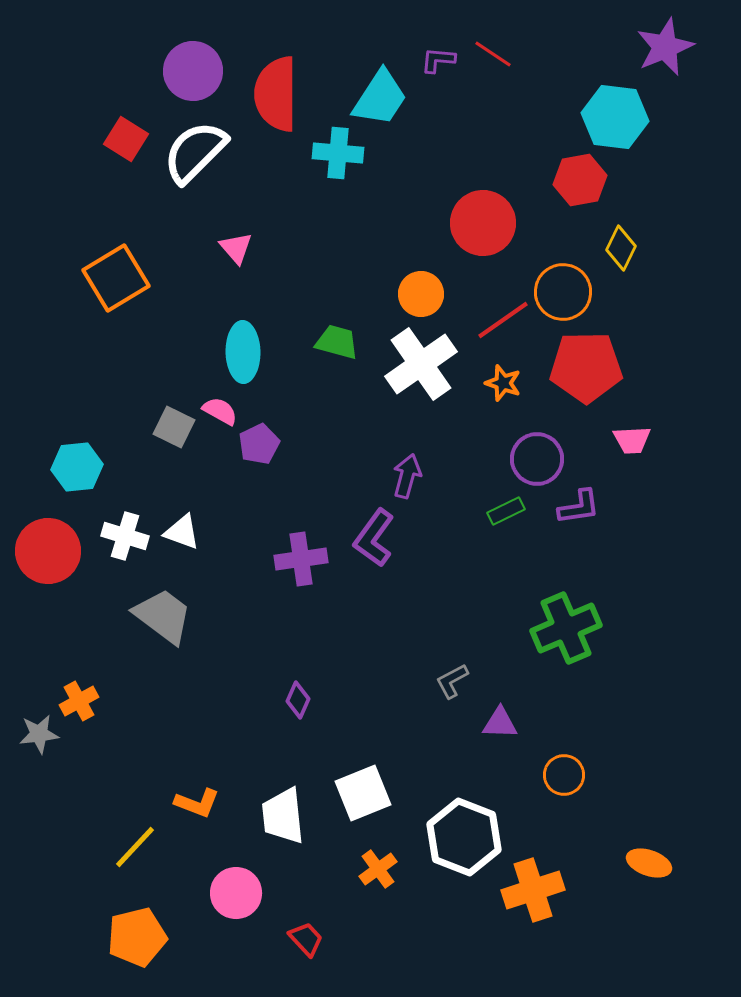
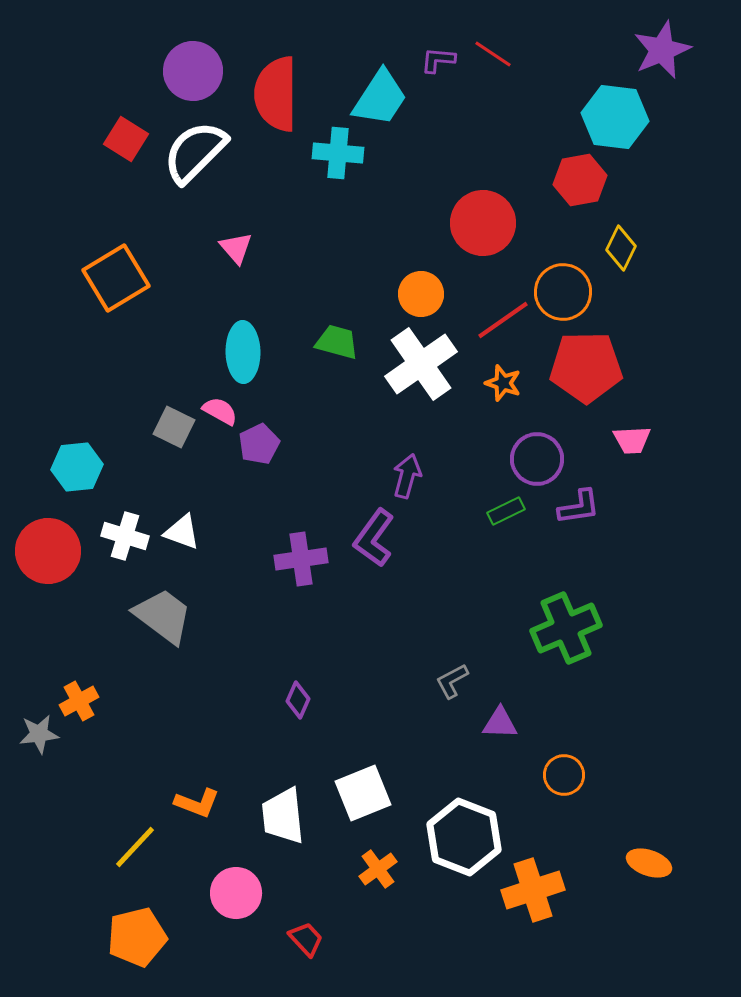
purple star at (665, 47): moved 3 px left, 3 px down
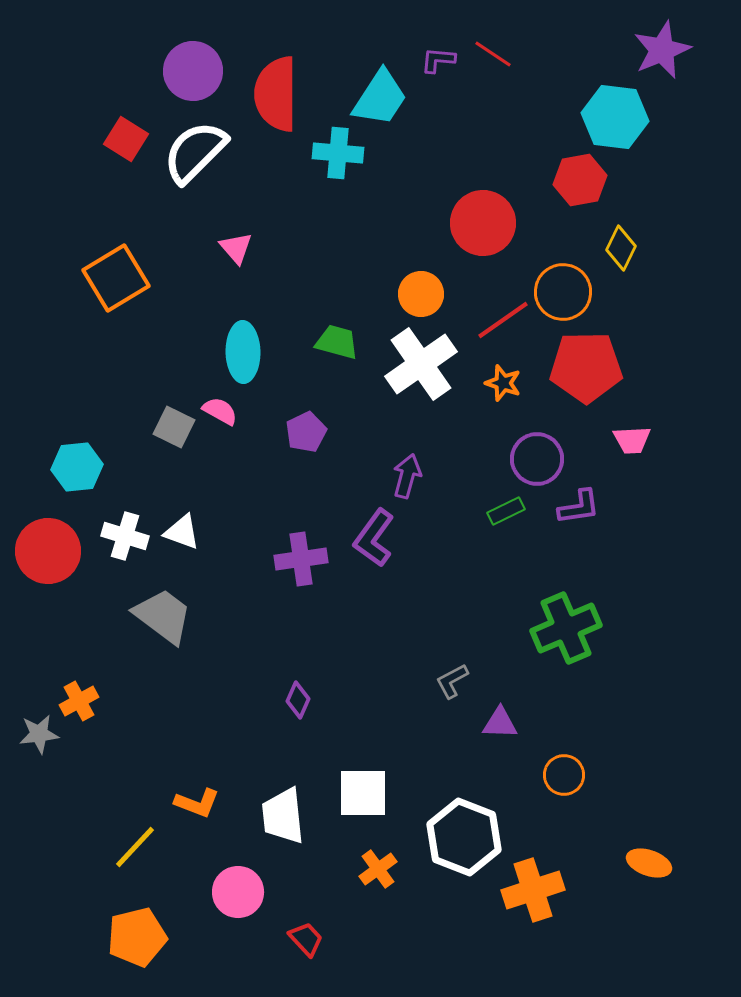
purple pentagon at (259, 444): moved 47 px right, 12 px up
white square at (363, 793): rotated 22 degrees clockwise
pink circle at (236, 893): moved 2 px right, 1 px up
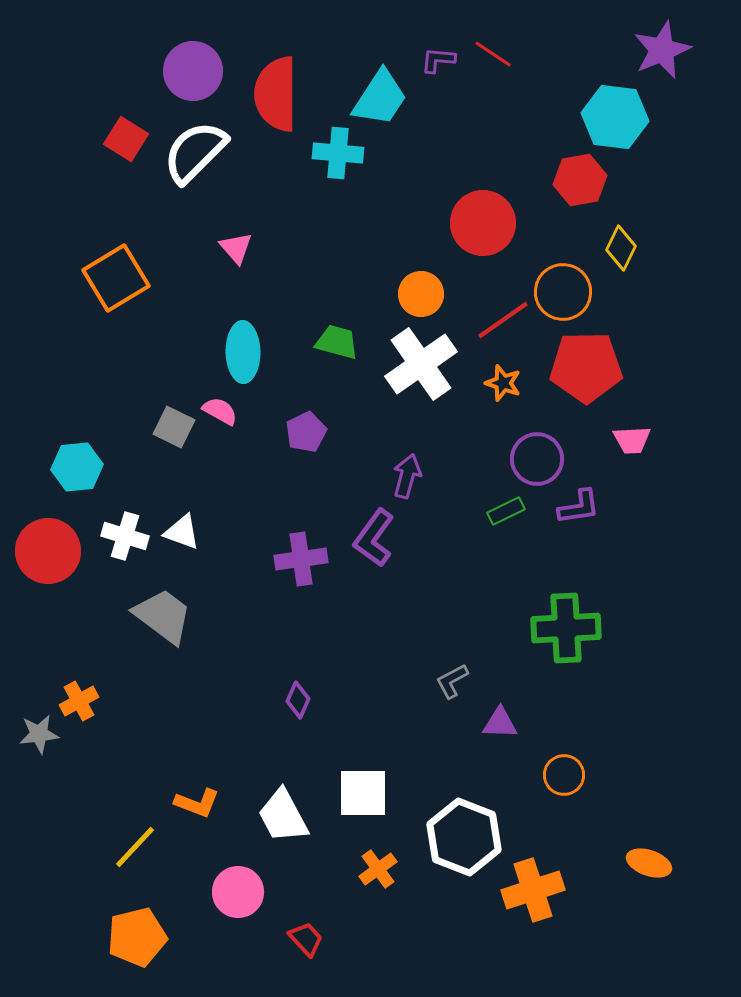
green cross at (566, 628): rotated 20 degrees clockwise
white trapezoid at (283, 816): rotated 22 degrees counterclockwise
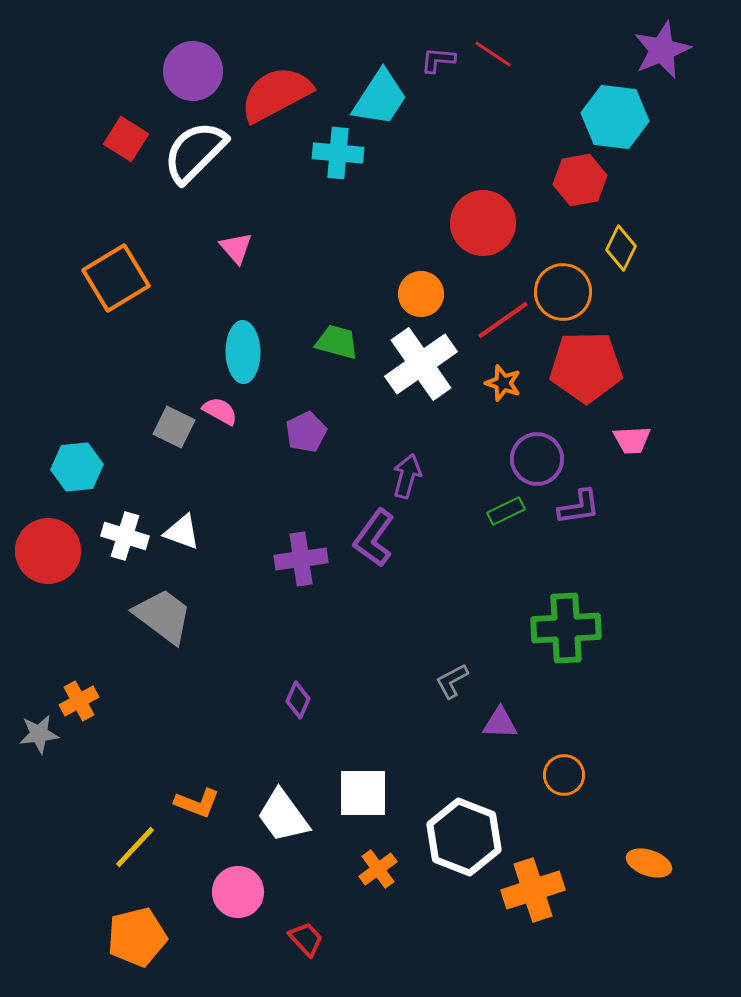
red semicircle at (276, 94): rotated 62 degrees clockwise
white trapezoid at (283, 816): rotated 8 degrees counterclockwise
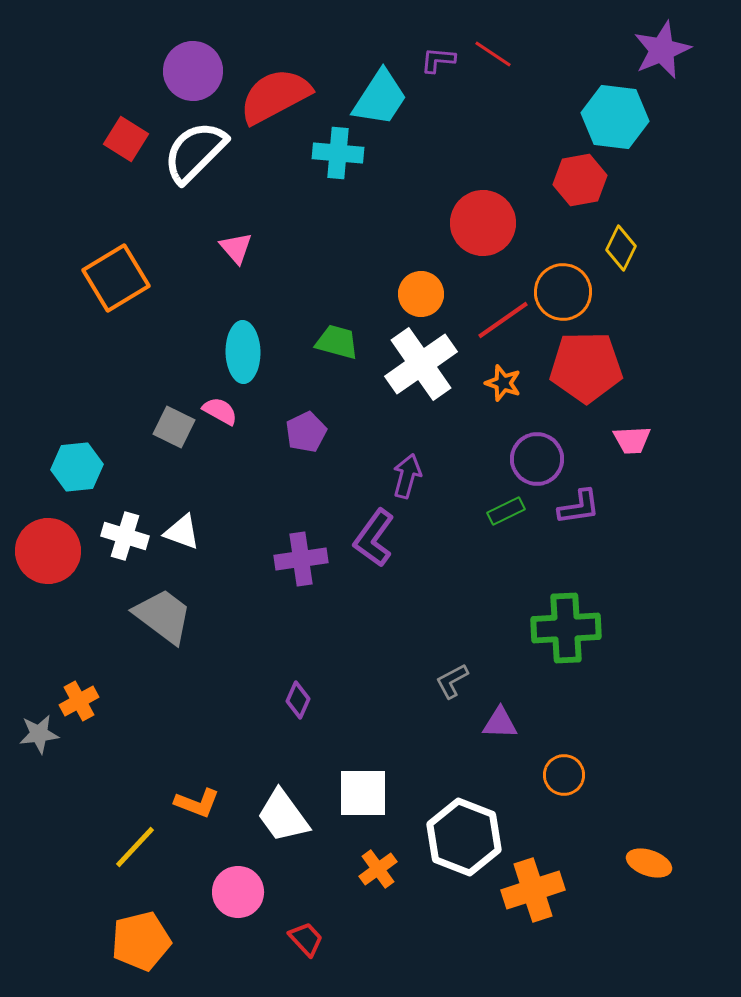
red semicircle at (276, 94): moved 1 px left, 2 px down
orange pentagon at (137, 937): moved 4 px right, 4 px down
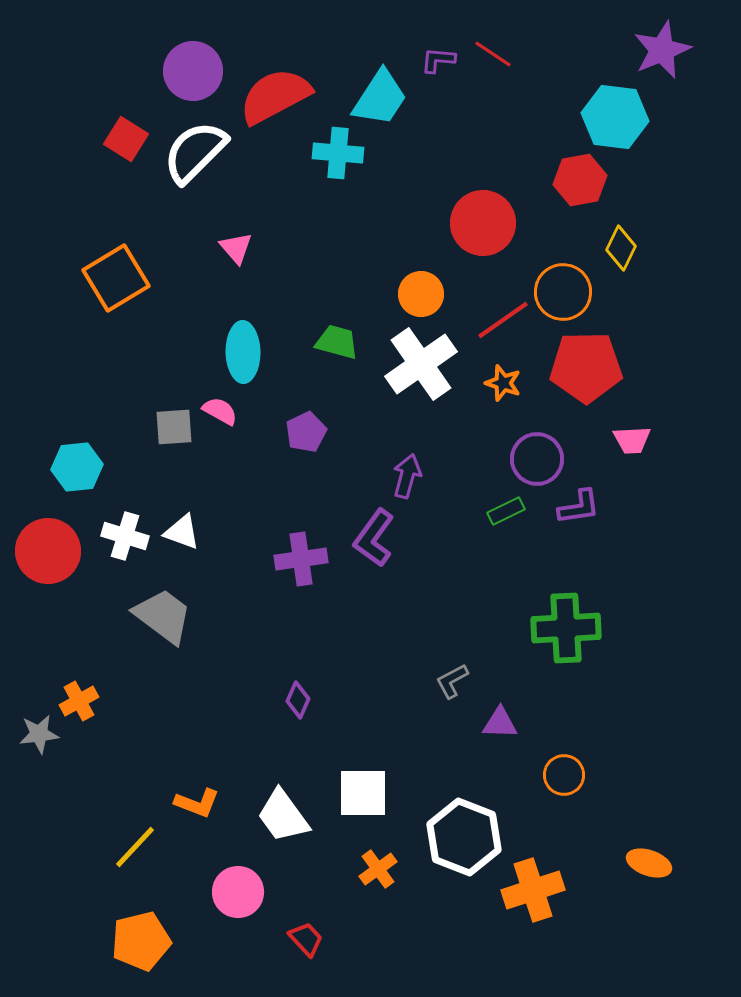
gray square at (174, 427): rotated 30 degrees counterclockwise
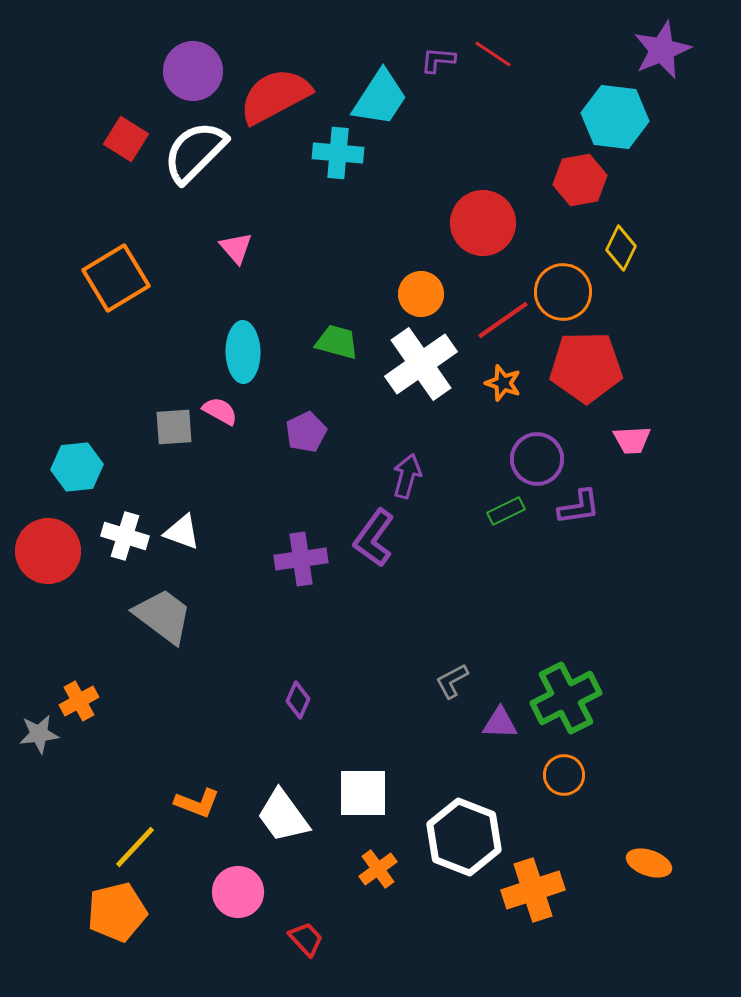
green cross at (566, 628): moved 70 px down; rotated 24 degrees counterclockwise
orange pentagon at (141, 941): moved 24 px left, 29 px up
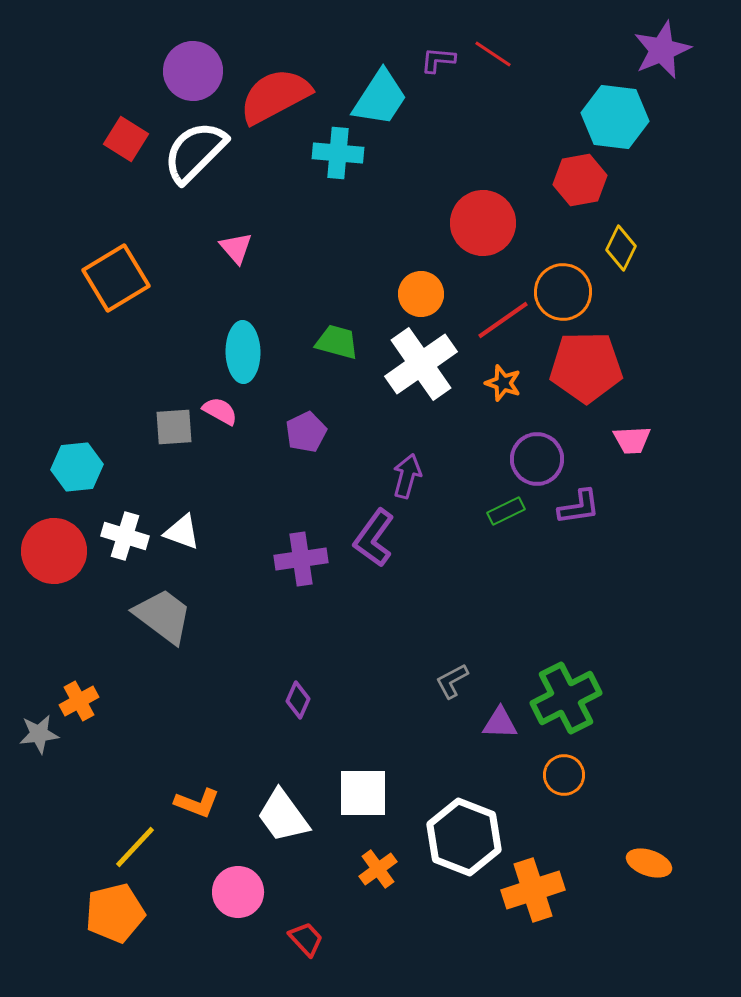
red circle at (48, 551): moved 6 px right
orange pentagon at (117, 912): moved 2 px left, 1 px down
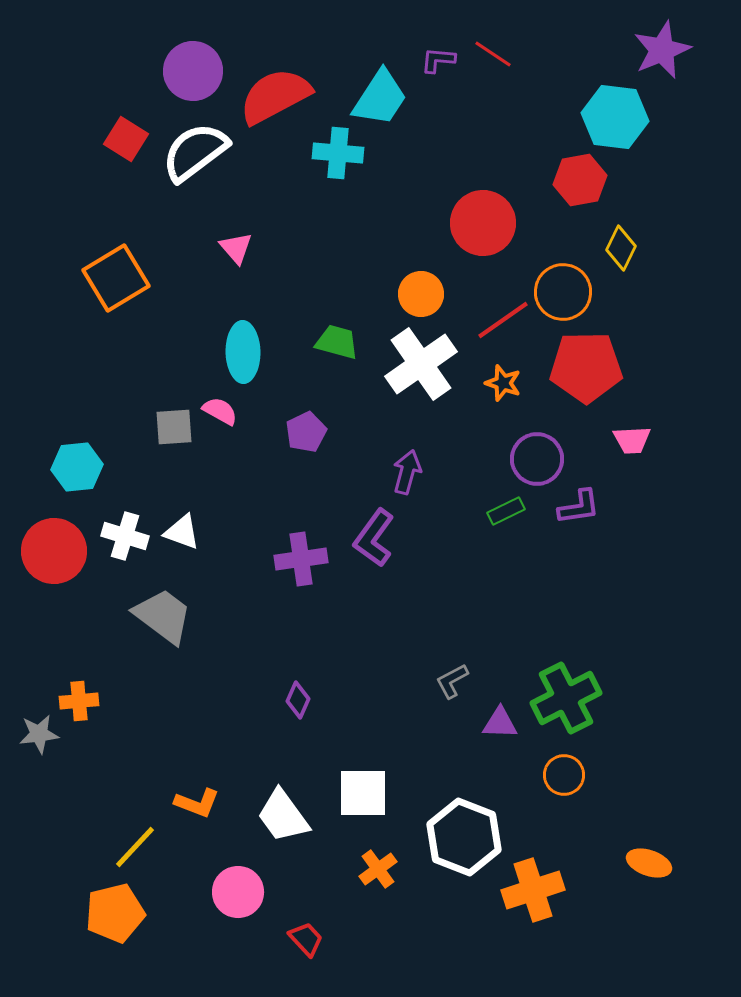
white semicircle at (195, 152): rotated 8 degrees clockwise
purple arrow at (407, 476): moved 4 px up
orange cross at (79, 701): rotated 24 degrees clockwise
